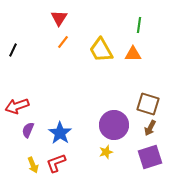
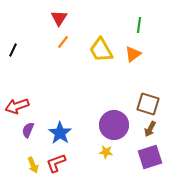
orange triangle: rotated 36 degrees counterclockwise
brown arrow: moved 1 px down
yellow star: rotated 24 degrees clockwise
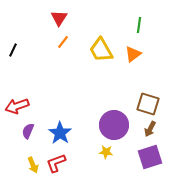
purple semicircle: moved 1 px down
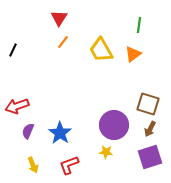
red L-shape: moved 13 px right, 2 px down
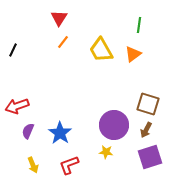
brown arrow: moved 4 px left, 1 px down
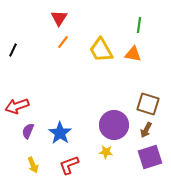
orange triangle: rotated 48 degrees clockwise
